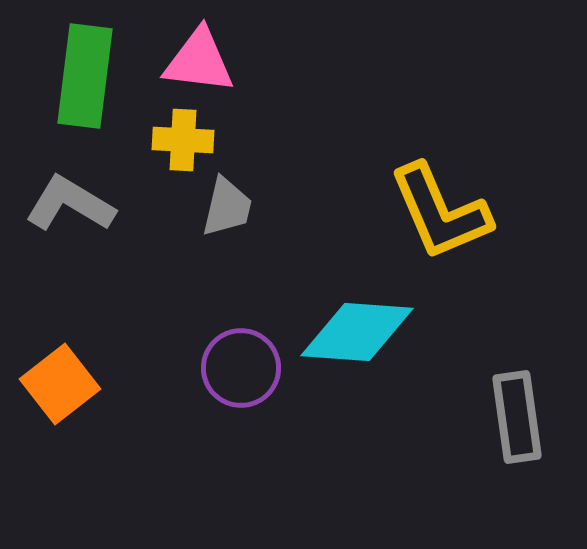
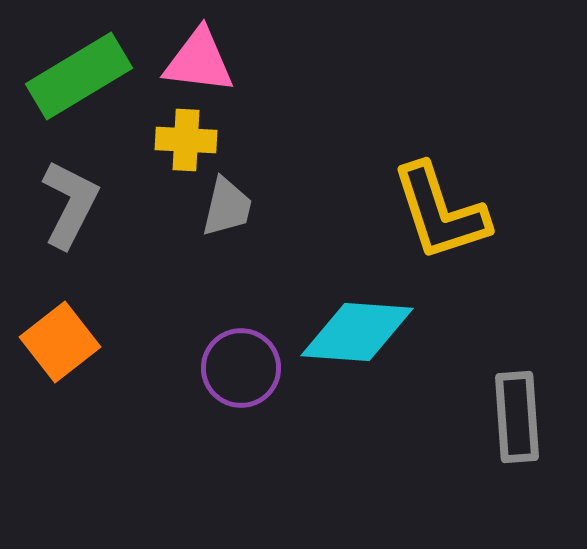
green rectangle: moved 6 px left; rotated 52 degrees clockwise
yellow cross: moved 3 px right
gray L-shape: rotated 86 degrees clockwise
yellow L-shape: rotated 5 degrees clockwise
orange square: moved 42 px up
gray rectangle: rotated 4 degrees clockwise
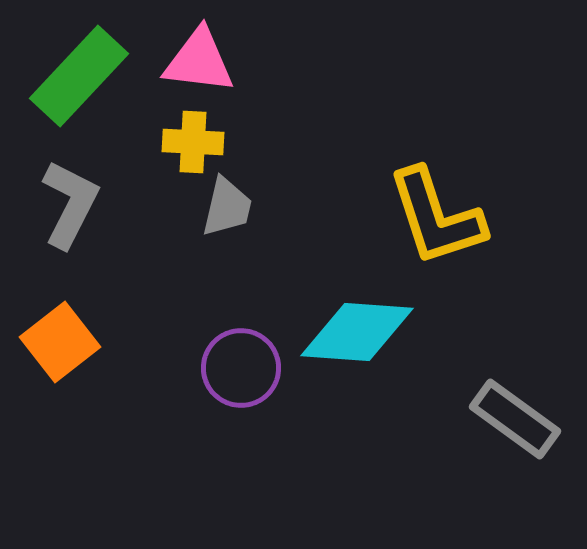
green rectangle: rotated 16 degrees counterclockwise
yellow cross: moved 7 px right, 2 px down
yellow L-shape: moved 4 px left, 5 px down
gray rectangle: moved 2 px left, 2 px down; rotated 50 degrees counterclockwise
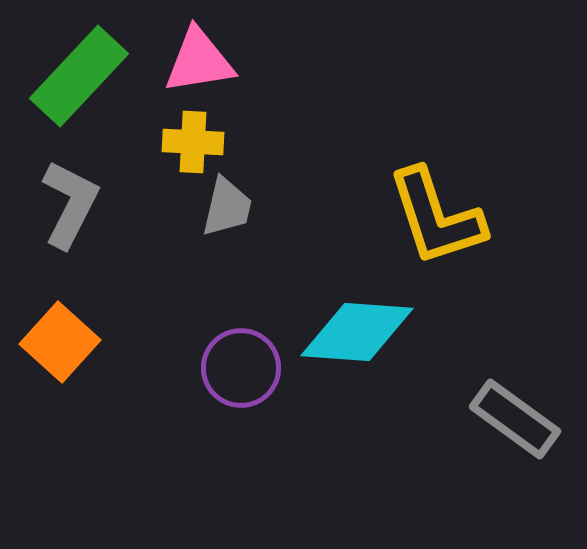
pink triangle: rotated 16 degrees counterclockwise
orange square: rotated 10 degrees counterclockwise
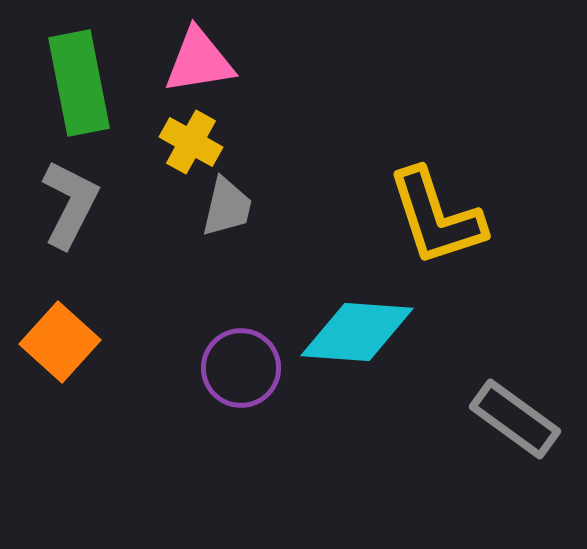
green rectangle: moved 7 px down; rotated 54 degrees counterclockwise
yellow cross: moved 2 px left; rotated 26 degrees clockwise
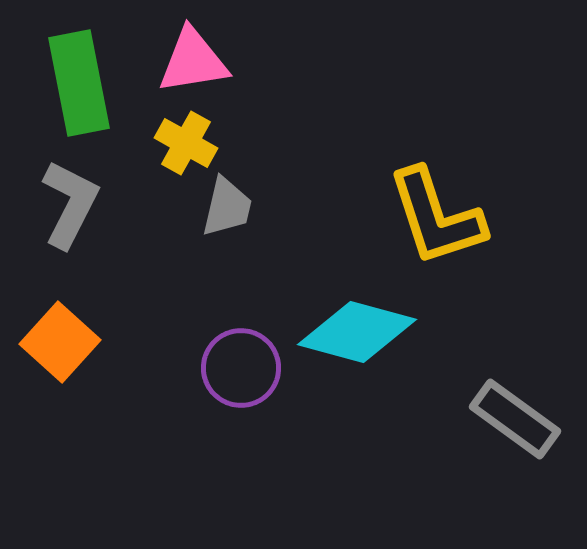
pink triangle: moved 6 px left
yellow cross: moved 5 px left, 1 px down
cyan diamond: rotated 11 degrees clockwise
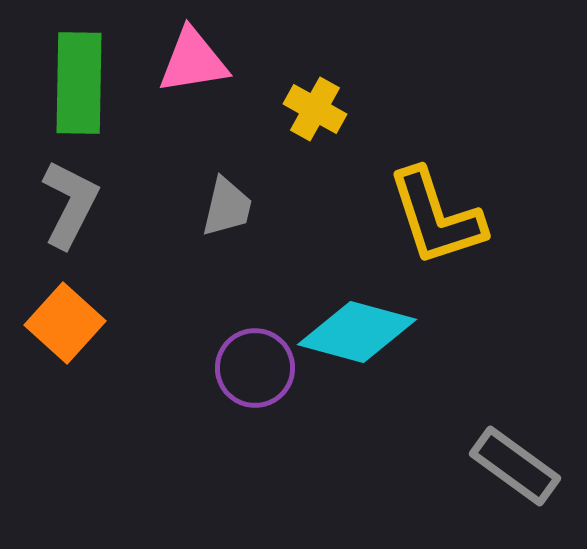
green rectangle: rotated 12 degrees clockwise
yellow cross: moved 129 px right, 34 px up
orange square: moved 5 px right, 19 px up
purple circle: moved 14 px right
gray rectangle: moved 47 px down
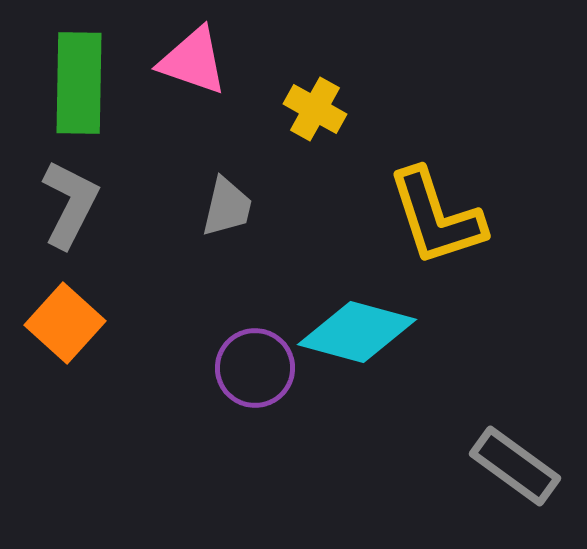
pink triangle: rotated 28 degrees clockwise
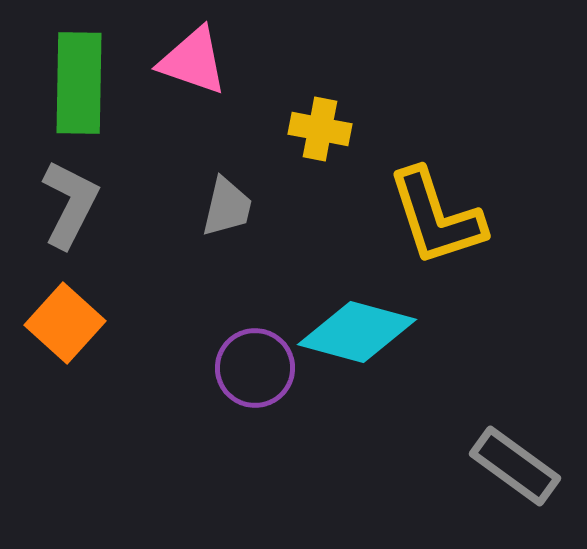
yellow cross: moved 5 px right, 20 px down; rotated 18 degrees counterclockwise
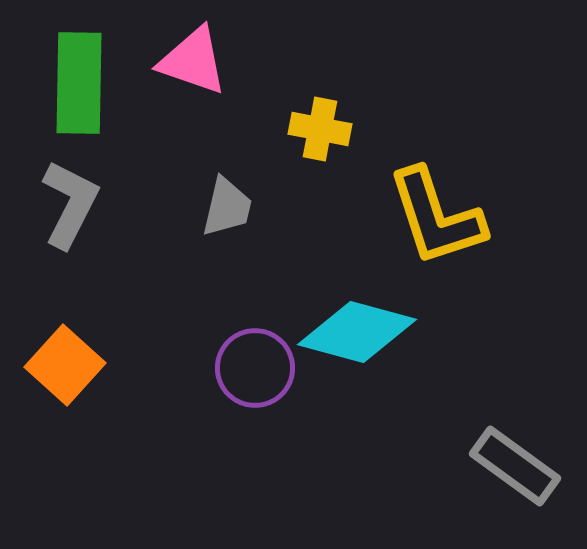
orange square: moved 42 px down
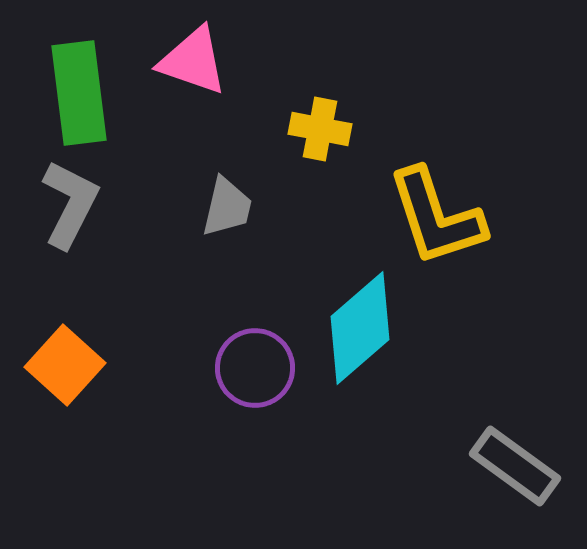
green rectangle: moved 10 px down; rotated 8 degrees counterclockwise
cyan diamond: moved 3 px right, 4 px up; rotated 56 degrees counterclockwise
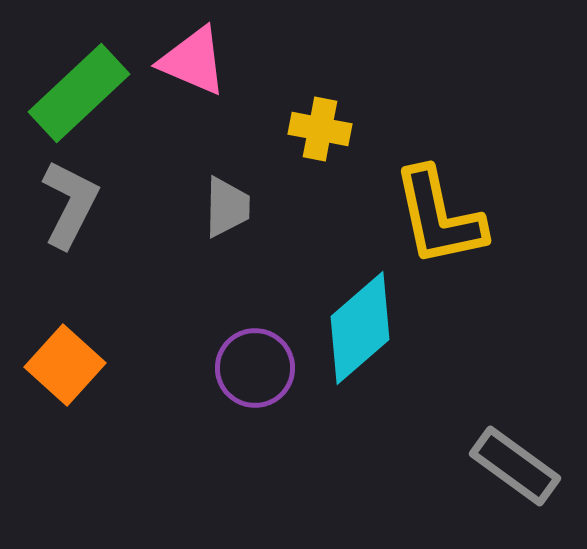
pink triangle: rotated 4 degrees clockwise
green rectangle: rotated 54 degrees clockwise
gray trapezoid: rotated 12 degrees counterclockwise
yellow L-shape: moved 3 px right; rotated 6 degrees clockwise
